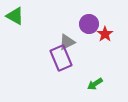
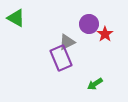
green triangle: moved 1 px right, 2 px down
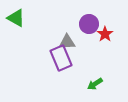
gray triangle: rotated 24 degrees clockwise
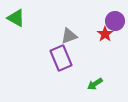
purple circle: moved 26 px right, 3 px up
gray triangle: moved 2 px right, 6 px up; rotated 18 degrees counterclockwise
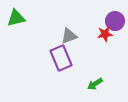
green triangle: rotated 42 degrees counterclockwise
red star: rotated 28 degrees clockwise
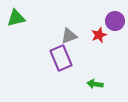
red star: moved 6 px left, 1 px down; rotated 14 degrees counterclockwise
green arrow: rotated 42 degrees clockwise
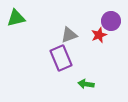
purple circle: moved 4 px left
gray triangle: moved 1 px up
green arrow: moved 9 px left
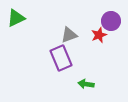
green triangle: rotated 12 degrees counterclockwise
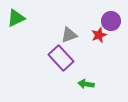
purple rectangle: rotated 20 degrees counterclockwise
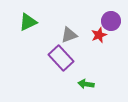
green triangle: moved 12 px right, 4 px down
